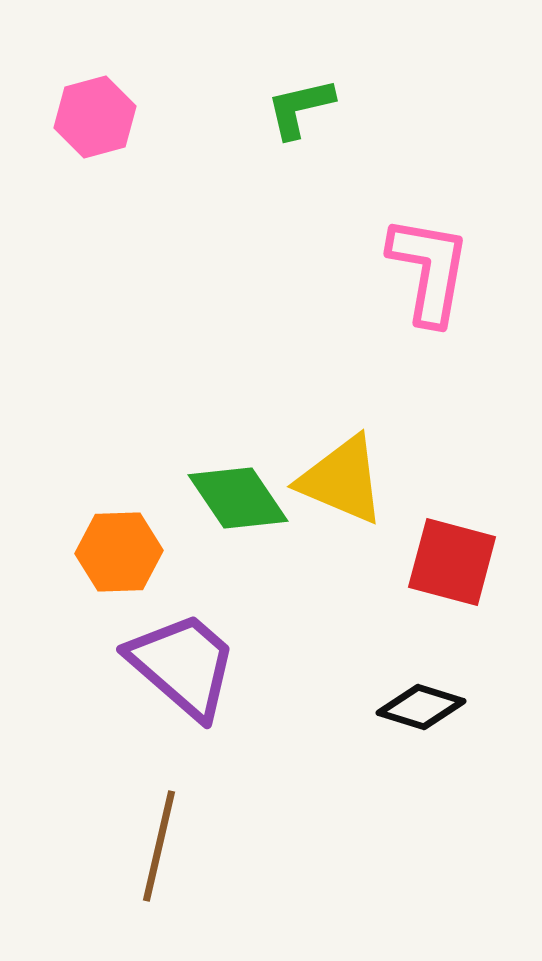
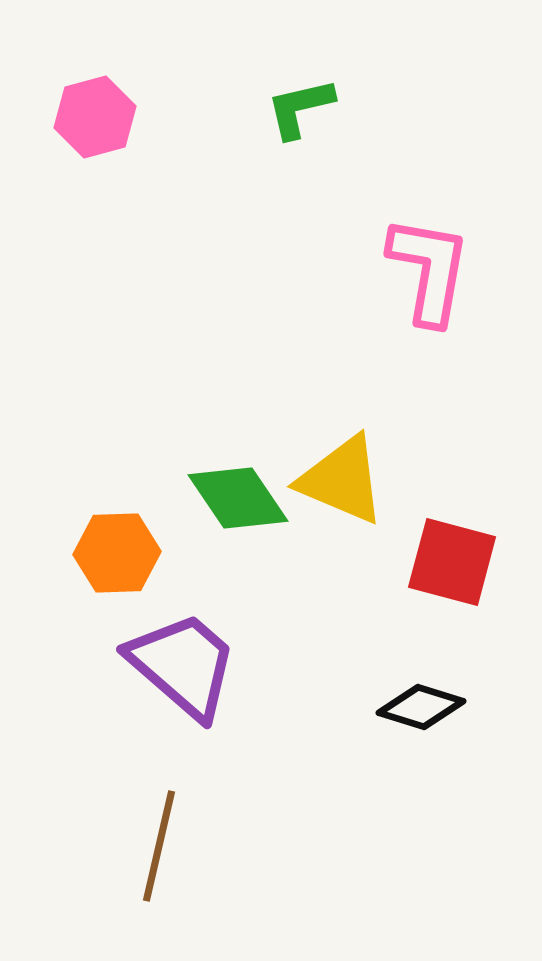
orange hexagon: moved 2 px left, 1 px down
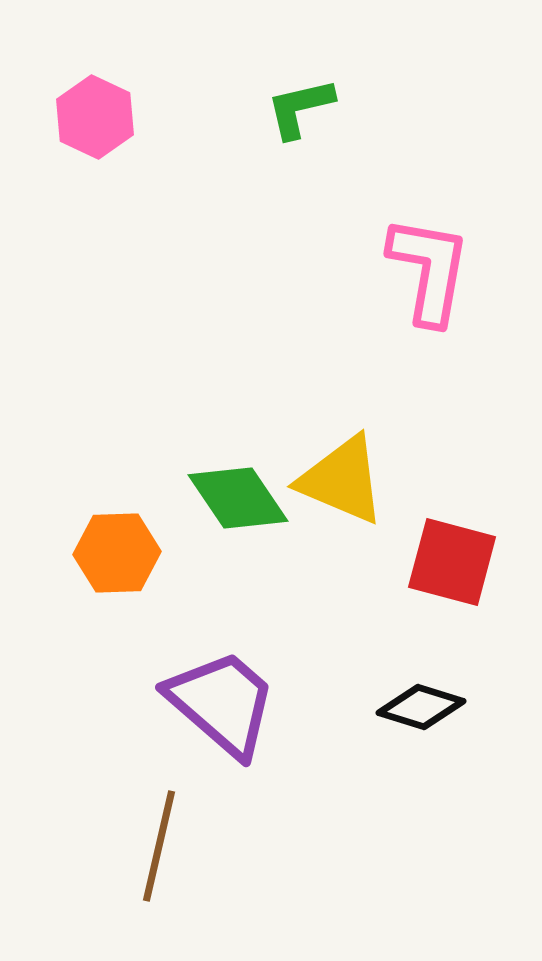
pink hexagon: rotated 20 degrees counterclockwise
purple trapezoid: moved 39 px right, 38 px down
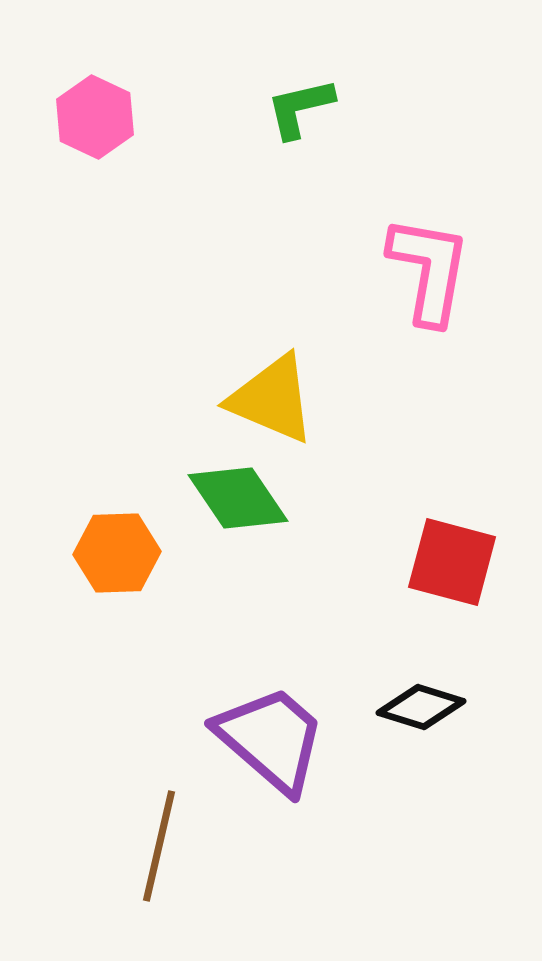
yellow triangle: moved 70 px left, 81 px up
purple trapezoid: moved 49 px right, 36 px down
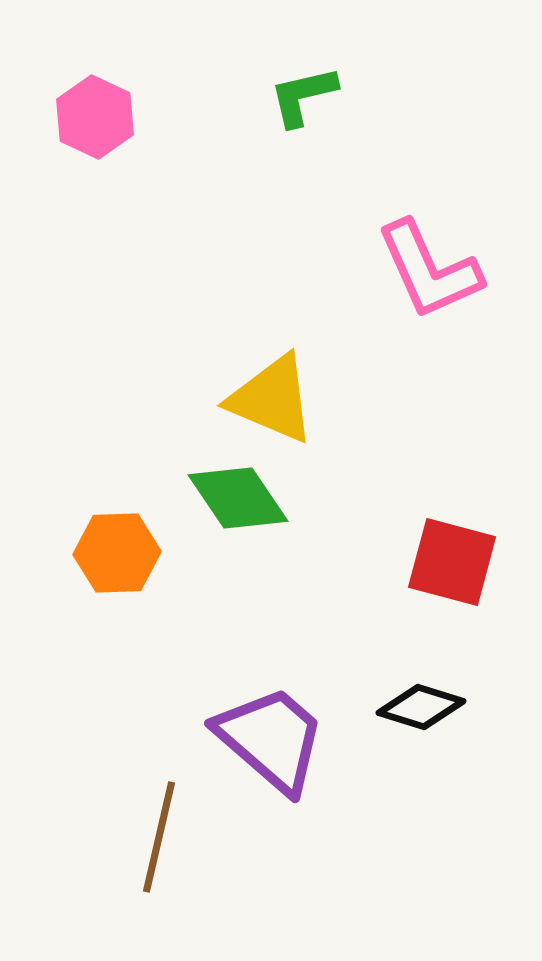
green L-shape: moved 3 px right, 12 px up
pink L-shape: rotated 146 degrees clockwise
brown line: moved 9 px up
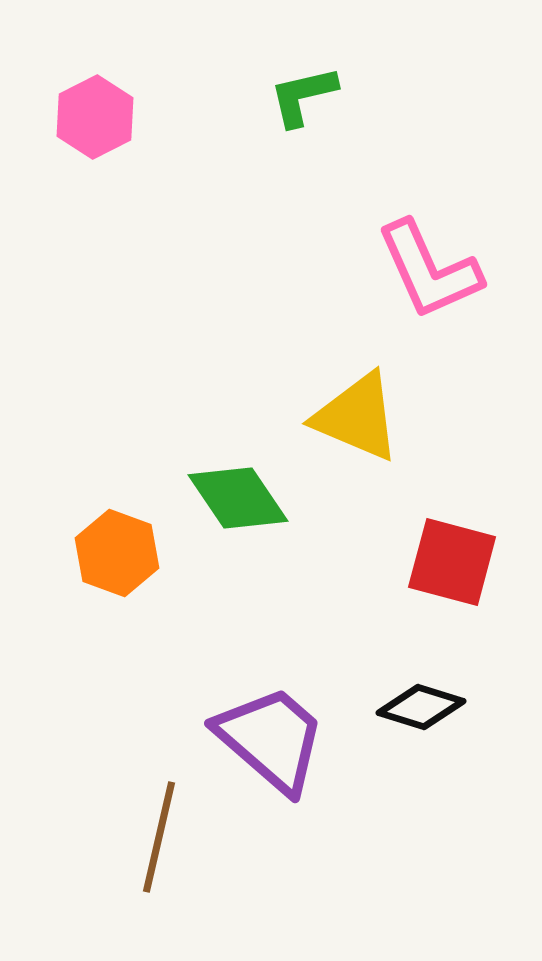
pink hexagon: rotated 8 degrees clockwise
yellow triangle: moved 85 px right, 18 px down
orange hexagon: rotated 22 degrees clockwise
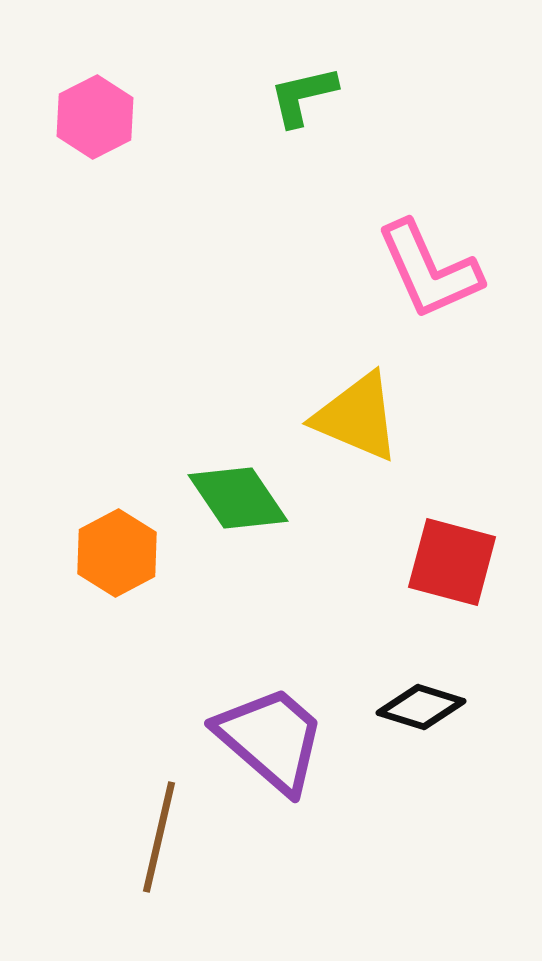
orange hexagon: rotated 12 degrees clockwise
